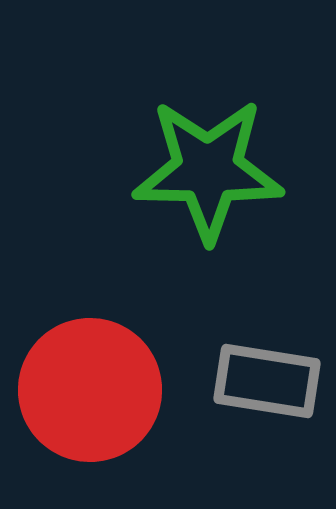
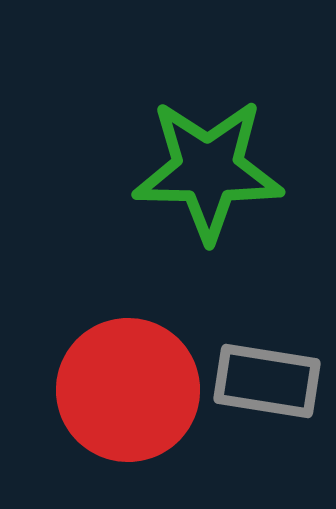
red circle: moved 38 px right
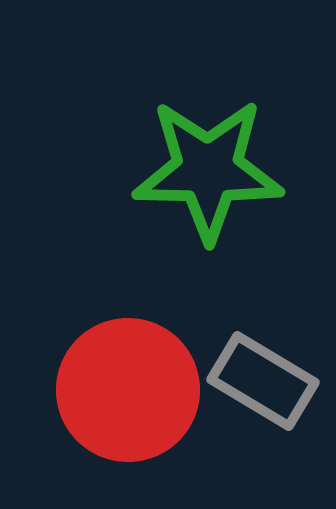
gray rectangle: moved 4 px left; rotated 22 degrees clockwise
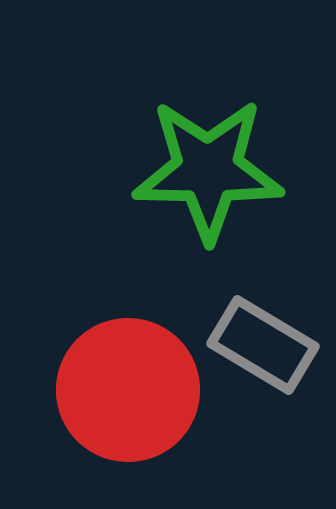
gray rectangle: moved 36 px up
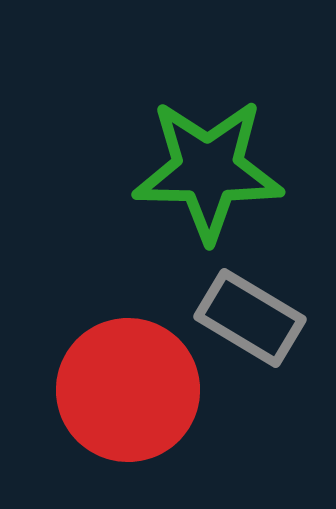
gray rectangle: moved 13 px left, 27 px up
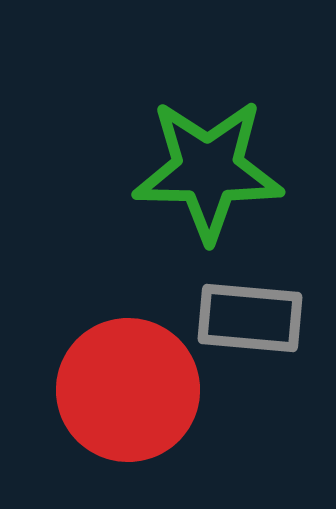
gray rectangle: rotated 26 degrees counterclockwise
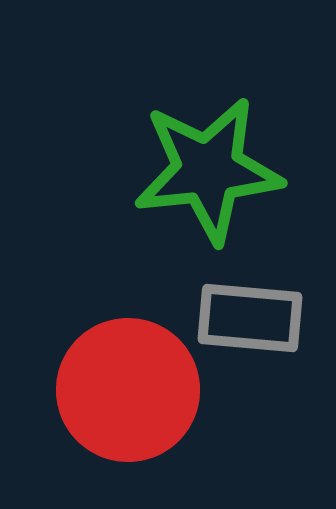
green star: rotated 7 degrees counterclockwise
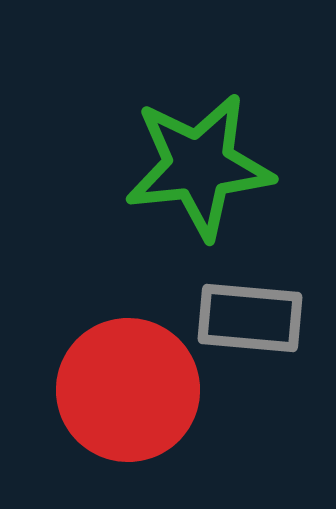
green star: moved 9 px left, 4 px up
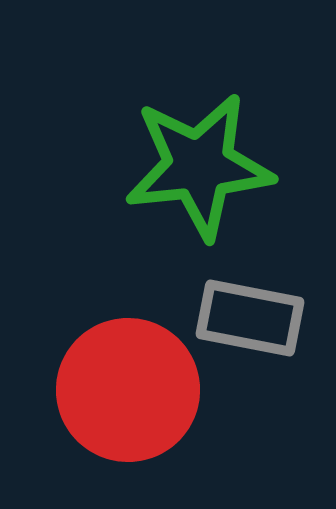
gray rectangle: rotated 6 degrees clockwise
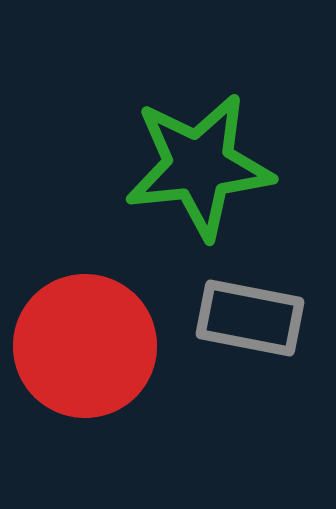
red circle: moved 43 px left, 44 px up
